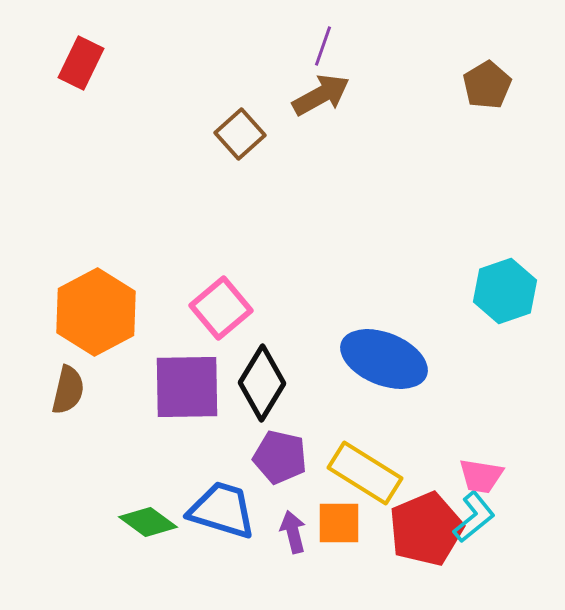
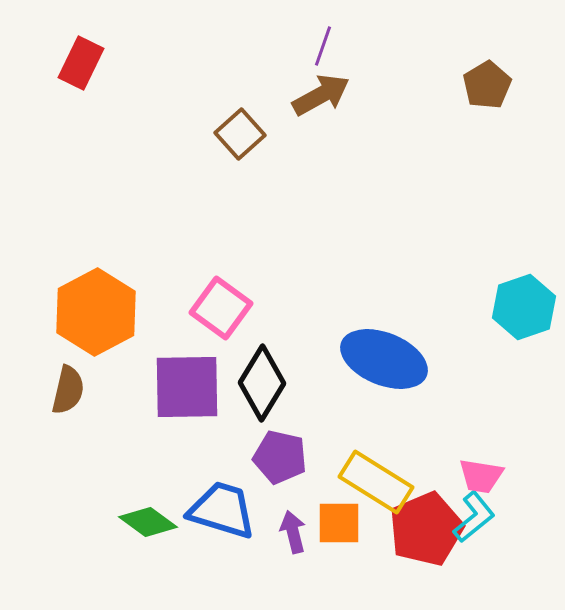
cyan hexagon: moved 19 px right, 16 px down
pink square: rotated 14 degrees counterclockwise
yellow rectangle: moved 11 px right, 9 px down
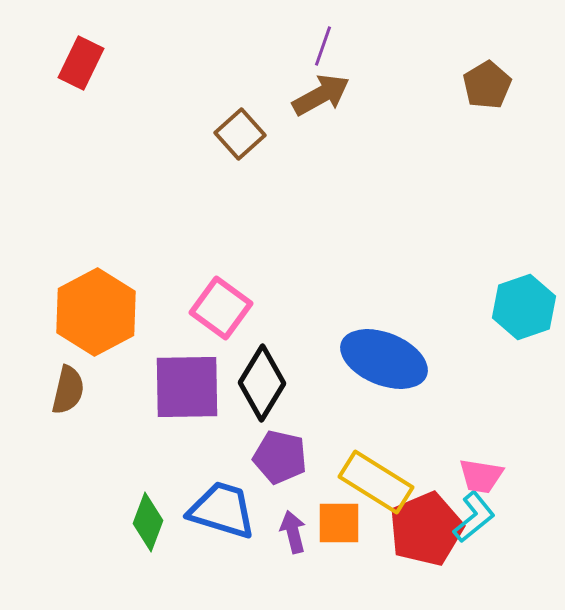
green diamond: rotated 74 degrees clockwise
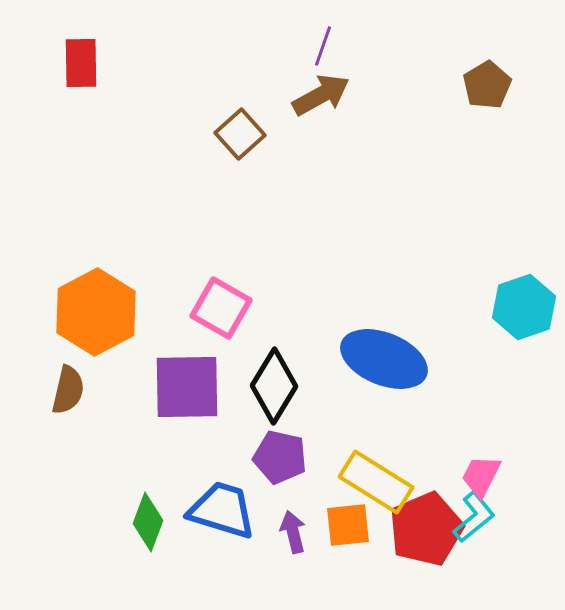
red rectangle: rotated 27 degrees counterclockwise
pink square: rotated 6 degrees counterclockwise
black diamond: moved 12 px right, 3 px down
pink trapezoid: rotated 108 degrees clockwise
orange square: moved 9 px right, 2 px down; rotated 6 degrees counterclockwise
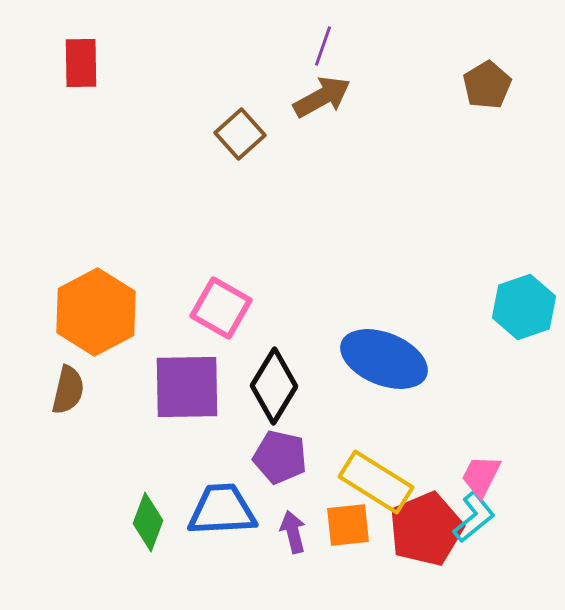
brown arrow: moved 1 px right, 2 px down
blue trapezoid: rotated 20 degrees counterclockwise
